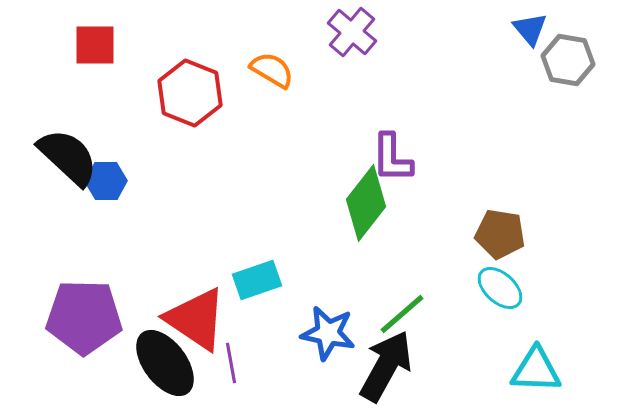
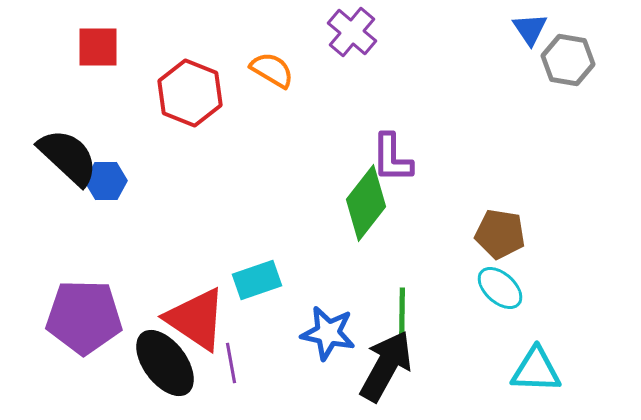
blue triangle: rotated 6 degrees clockwise
red square: moved 3 px right, 2 px down
green line: rotated 48 degrees counterclockwise
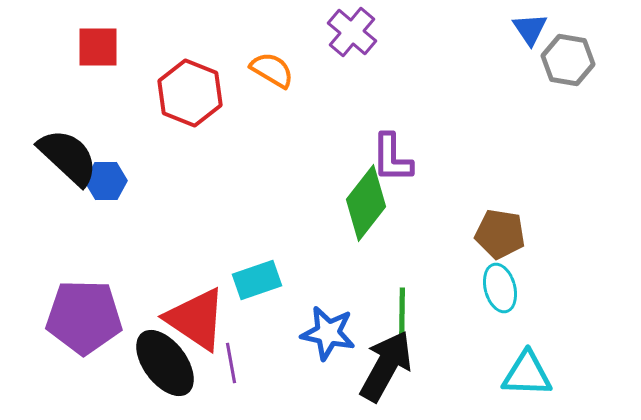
cyan ellipse: rotated 33 degrees clockwise
cyan triangle: moved 9 px left, 4 px down
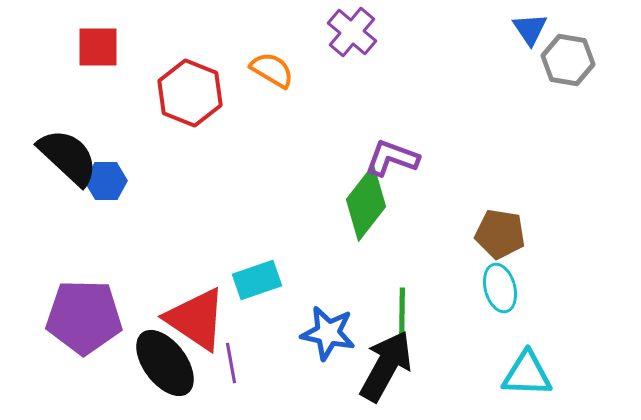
purple L-shape: rotated 110 degrees clockwise
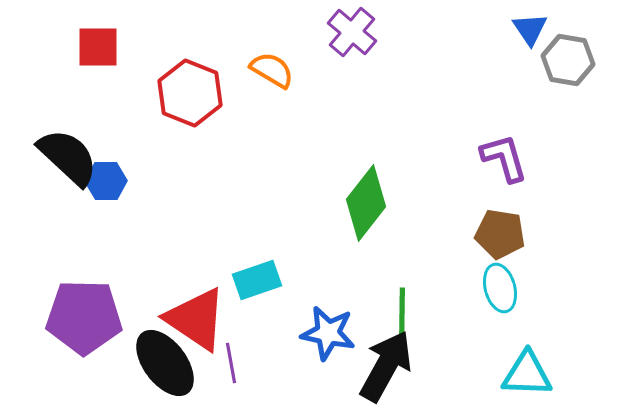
purple L-shape: moved 112 px right; rotated 54 degrees clockwise
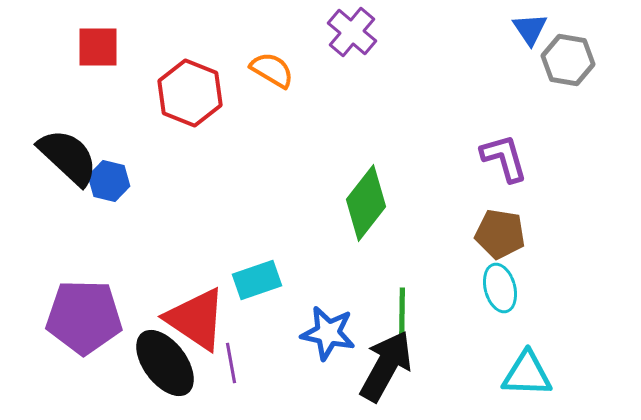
blue hexagon: moved 3 px right; rotated 15 degrees clockwise
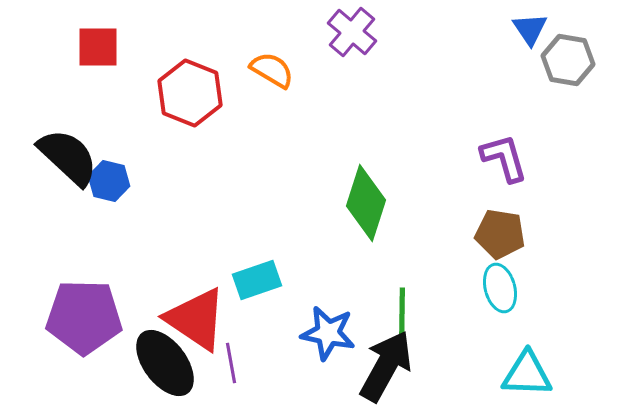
green diamond: rotated 20 degrees counterclockwise
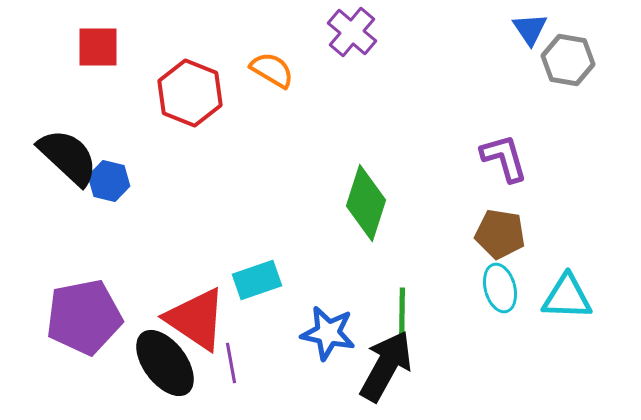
purple pentagon: rotated 12 degrees counterclockwise
cyan triangle: moved 40 px right, 77 px up
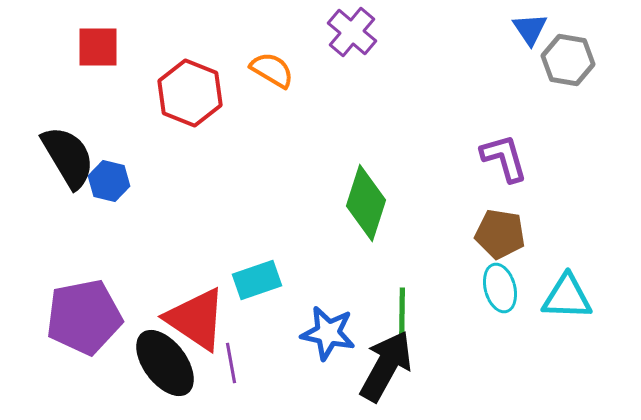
black semicircle: rotated 16 degrees clockwise
